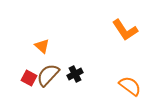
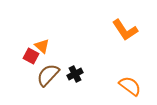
red square: moved 2 px right, 22 px up
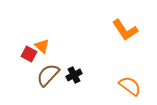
red square: moved 2 px left, 2 px up
black cross: moved 1 px left, 1 px down
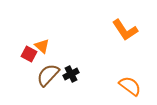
black cross: moved 3 px left, 1 px up
